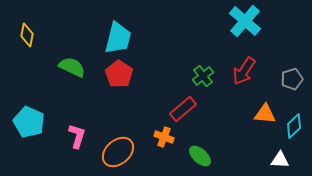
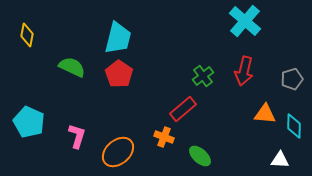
red arrow: rotated 20 degrees counterclockwise
cyan diamond: rotated 45 degrees counterclockwise
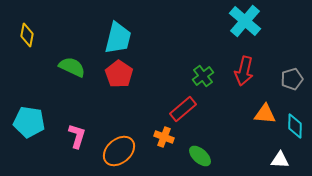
cyan pentagon: rotated 16 degrees counterclockwise
cyan diamond: moved 1 px right
orange ellipse: moved 1 px right, 1 px up
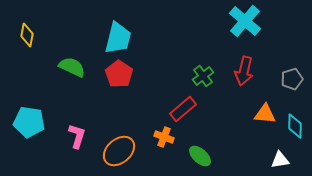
white triangle: rotated 12 degrees counterclockwise
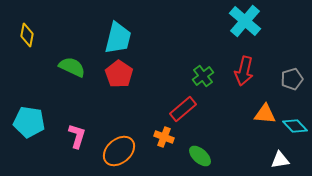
cyan diamond: rotated 45 degrees counterclockwise
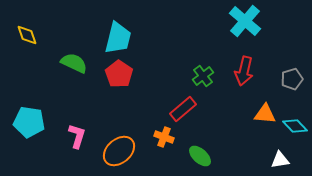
yellow diamond: rotated 30 degrees counterclockwise
green semicircle: moved 2 px right, 4 px up
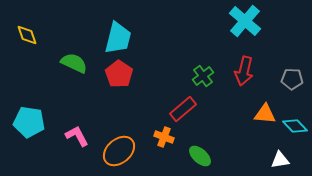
gray pentagon: rotated 20 degrees clockwise
pink L-shape: rotated 45 degrees counterclockwise
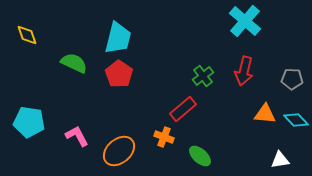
cyan diamond: moved 1 px right, 6 px up
